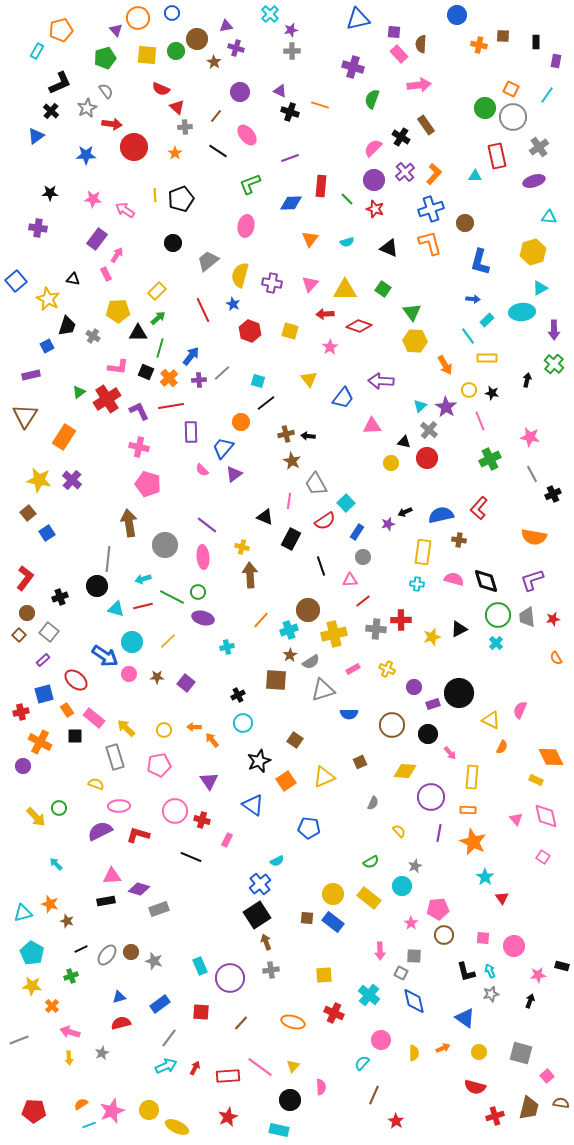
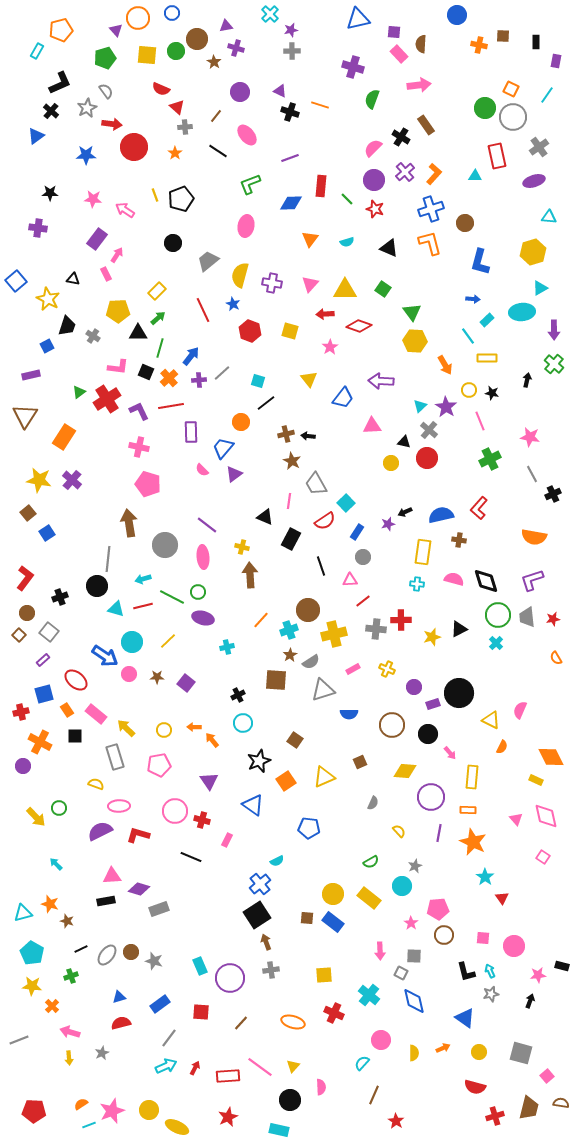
yellow line at (155, 195): rotated 16 degrees counterclockwise
pink rectangle at (94, 718): moved 2 px right, 4 px up
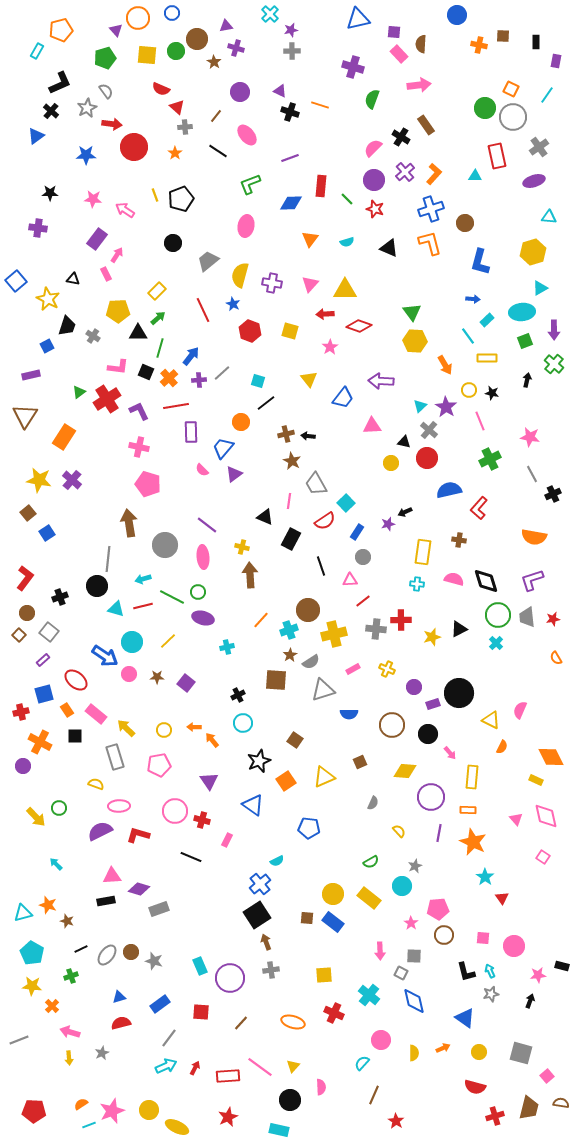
green square at (383, 289): moved 142 px right, 52 px down; rotated 35 degrees clockwise
red line at (171, 406): moved 5 px right
blue semicircle at (441, 515): moved 8 px right, 25 px up
orange star at (50, 904): moved 2 px left, 1 px down
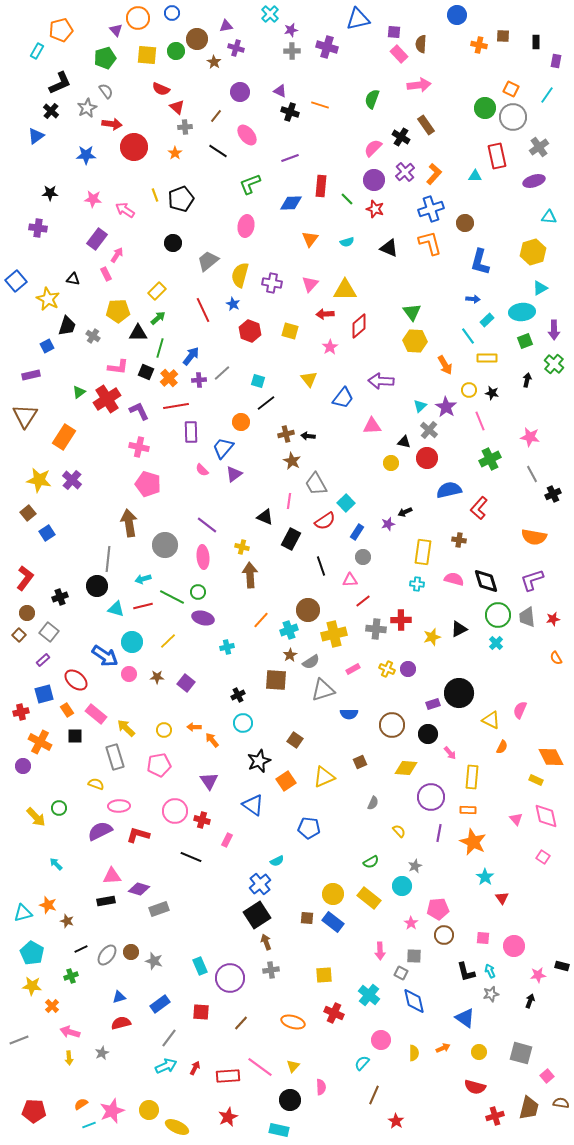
purple cross at (353, 67): moved 26 px left, 20 px up
red diamond at (359, 326): rotated 60 degrees counterclockwise
purple circle at (414, 687): moved 6 px left, 18 px up
yellow diamond at (405, 771): moved 1 px right, 3 px up
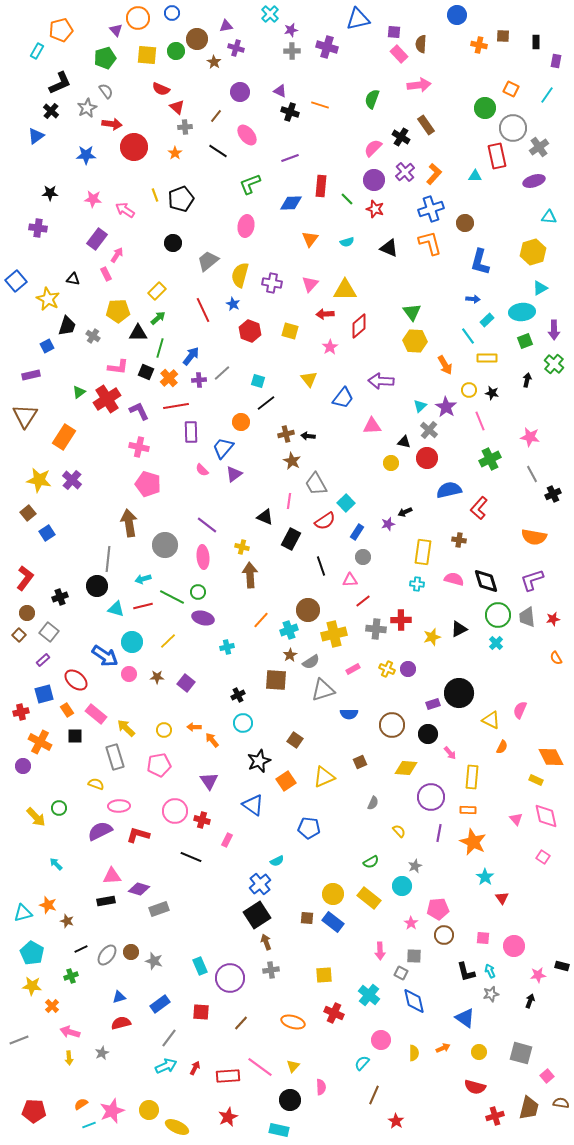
gray circle at (513, 117): moved 11 px down
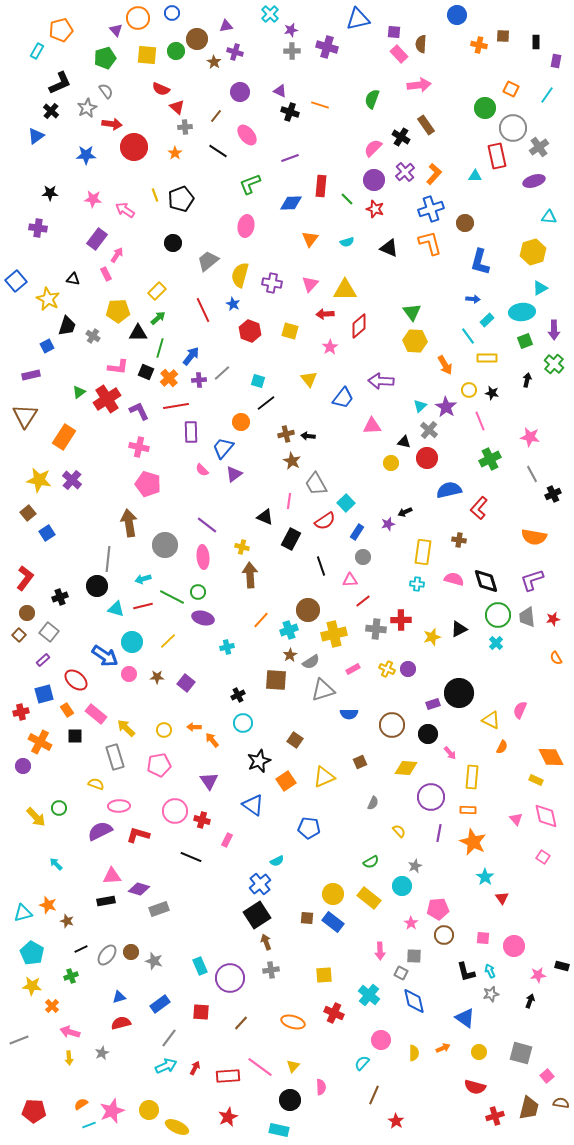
purple cross at (236, 48): moved 1 px left, 4 px down
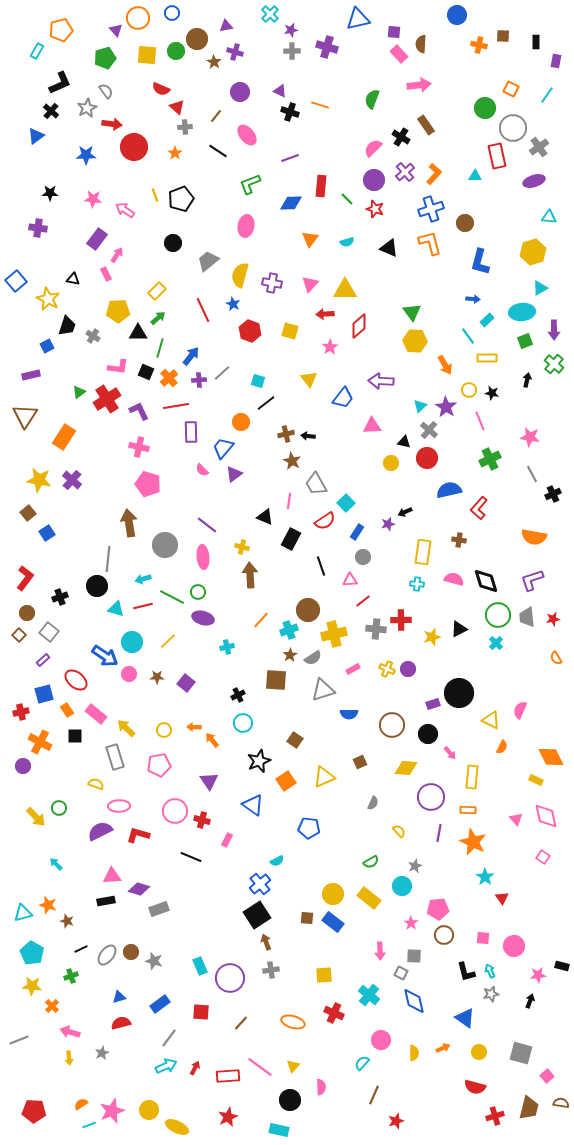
gray semicircle at (311, 662): moved 2 px right, 4 px up
red star at (396, 1121): rotated 21 degrees clockwise
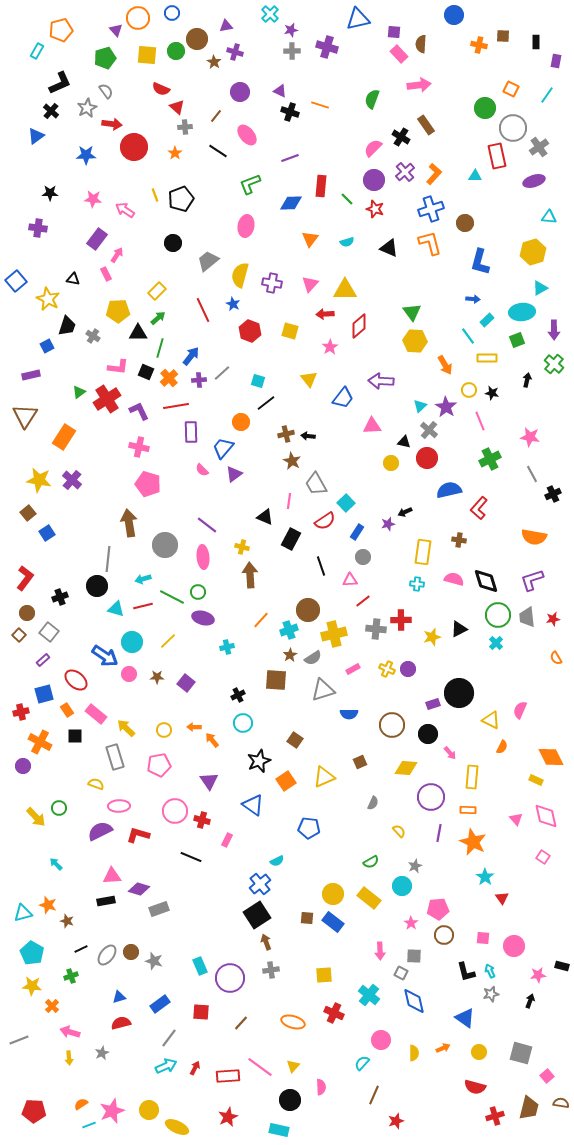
blue circle at (457, 15): moved 3 px left
green square at (525, 341): moved 8 px left, 1 px up
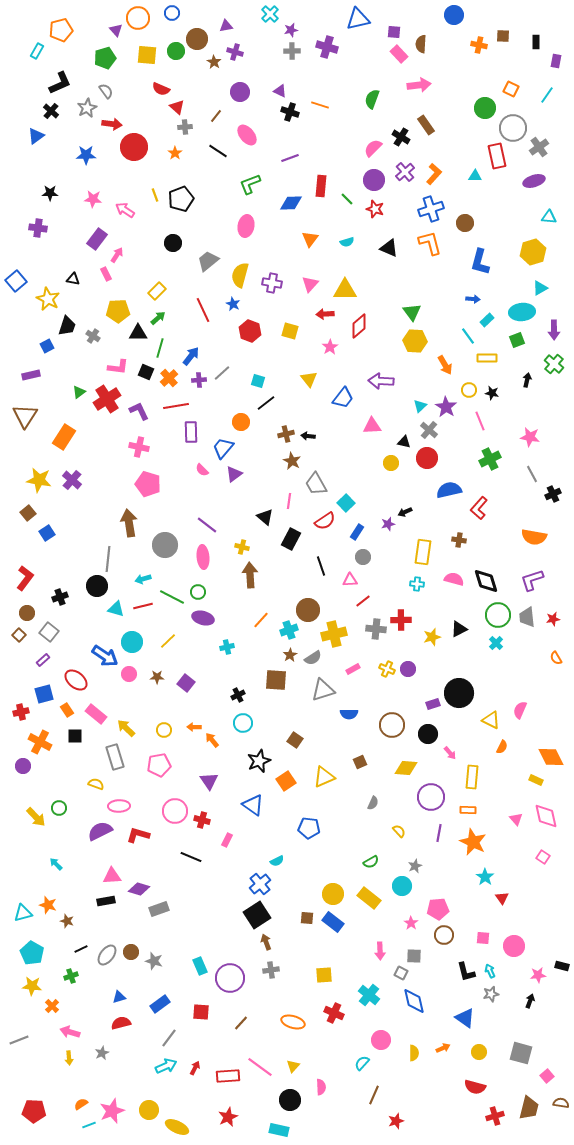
black triangle at (265, 517): rotated 18 degrees clockwise
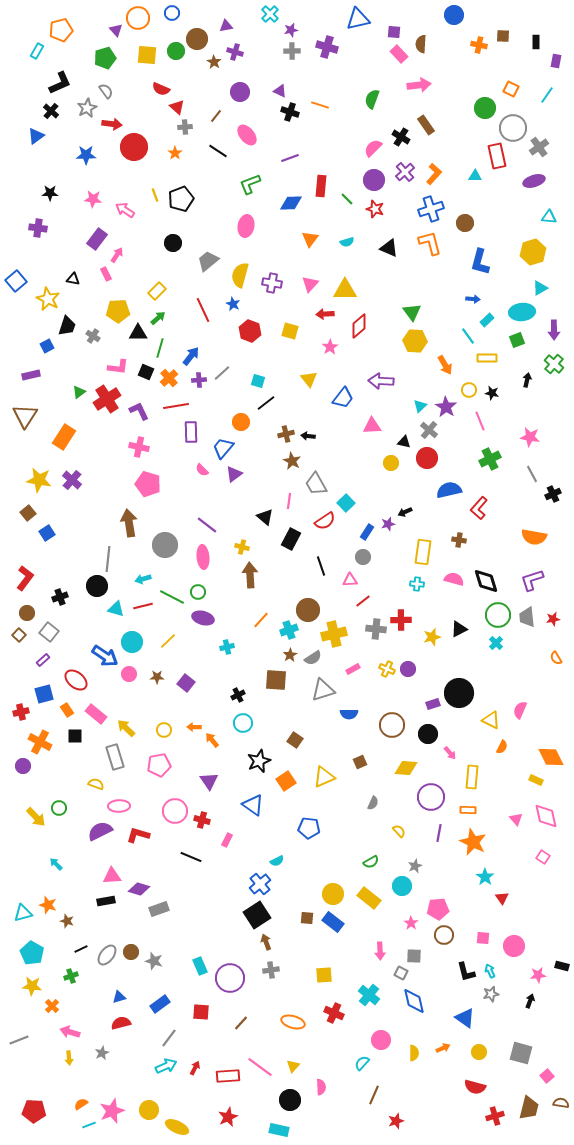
blue rectangle at (357, 532): moved 10 px right
